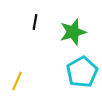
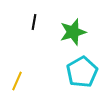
black line: moved 1 px left
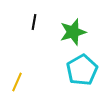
cyan pentagon: moved 2 px up
yellow line: moved 1 px down
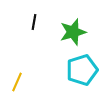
cyan pentagon: rotated 12 degrees clockwise
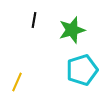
black line: moved 2 px up
green star: moved 1 px left, 2 px up
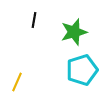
green star: moved 2 px right, 2 px down
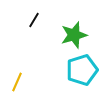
black line: rotated 21 degrees clockwise
green star: moved 3 px down
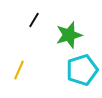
green star: moved 5 px left
yellow line: moved 2 px right, 12 px up
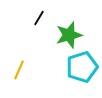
black line: moved 5 px right, 2 px up
cyan pentagon: moved 3 px up
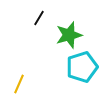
yellow line: moved 14 px down
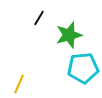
cyan pentagon: moved 1 px right, 1 px down; rotated 12 degrees clockwise
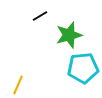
black line: moved 1 px right, 2 px up; rotated 28 degrees clockwise
yellow line: moved 1 px left, 1 px down
